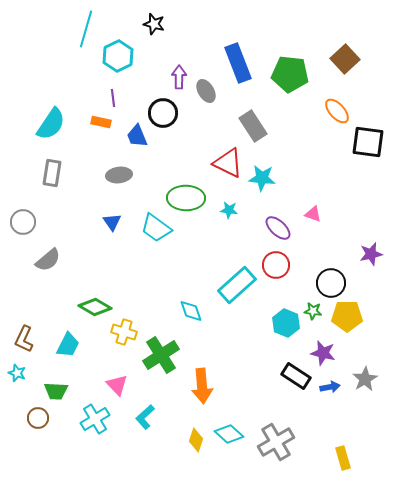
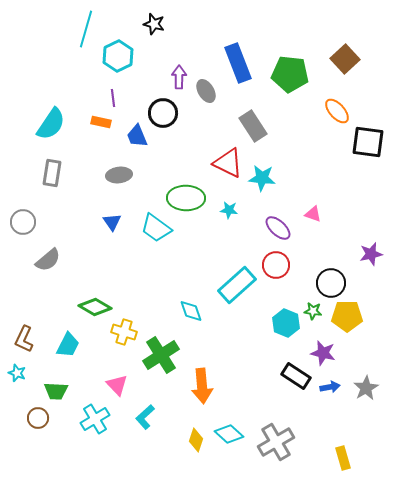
gray star at (365, 379): moved 1 px right, 9 px down
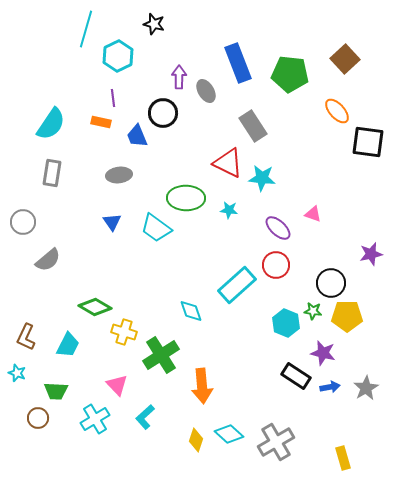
brown L-shape at (24, 339): moved 2 px right, 2 px up
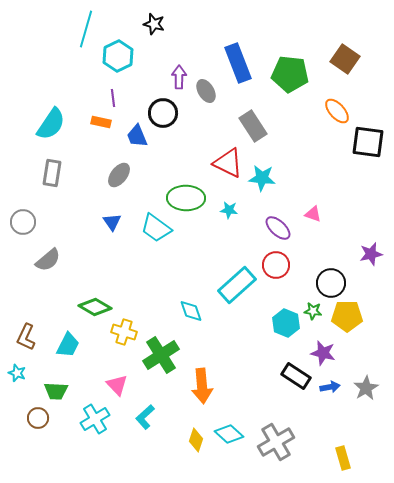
brown square at (345, 59): rotated 12 degrees counterclockwise
gray ellipse at (119, 175): rotated 45 degrees counterclockwise
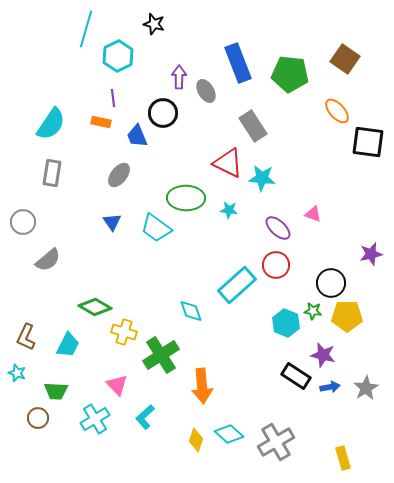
purple star at (323, 353): moved 2 px down
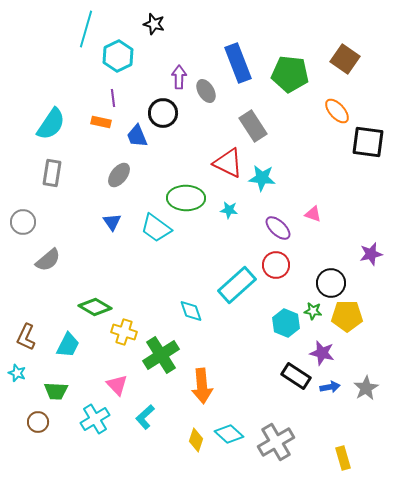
purple star at (323, 355): moved 1 px left, 2 px up
brown circle at (38, 418): moved 4 px down
